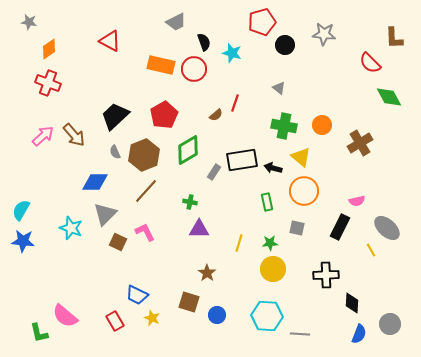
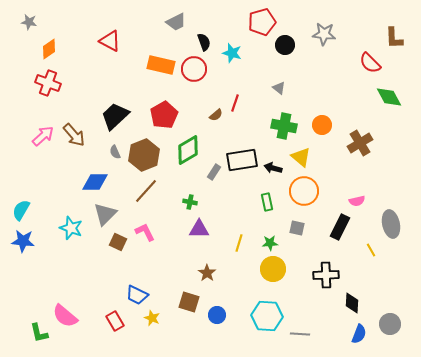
gray ellipse at (387, 228): moved 4 px right, 4 px up; rotated 36 degrees clockwise
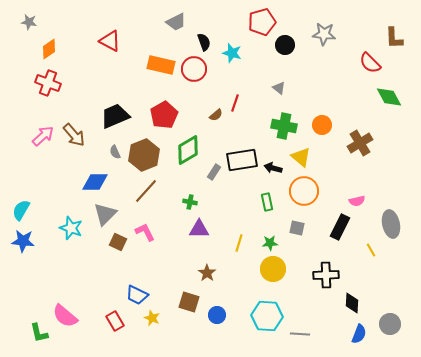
black trapezoid at (115, 116): rotated 20 degrees clockwise
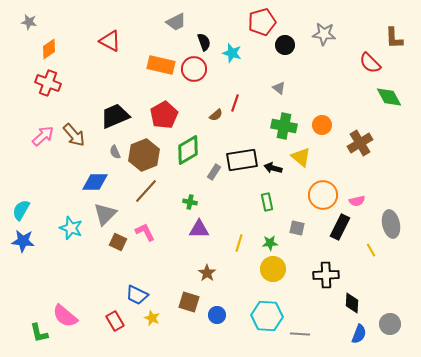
orange circle at (304, 191): moved 19 px right, 4 px down
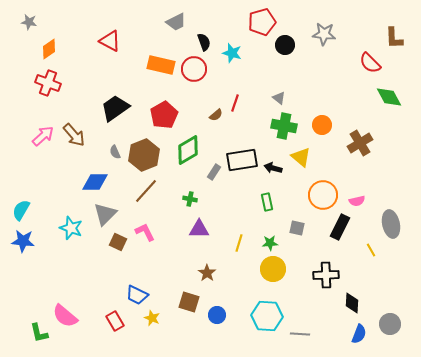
gray triangle at (279, 88): moved 10 px down
black trapezoid at (115, 116): moved 8 px up; rotated 12 degrees counterclockwise
green cross at (190, 202): moved 3 px up
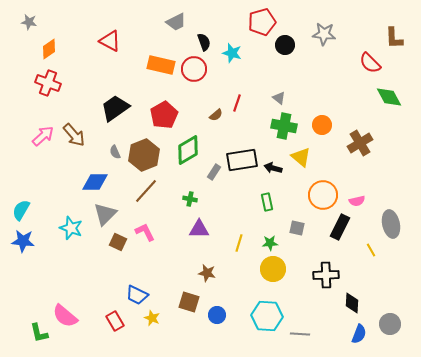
red line at (235, 103): moved 2 px right
brown star at (207, 273): rotated 24 degrees counterclockwise
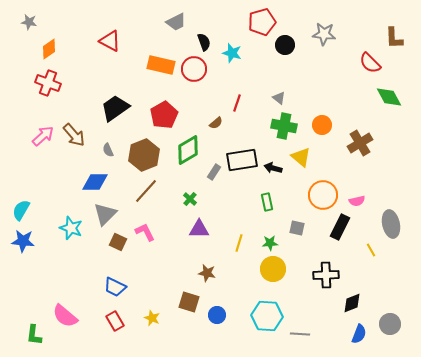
brown semicircle at (216, 115): moved 8 px down
gray semicircle at (115, 152): moved 7 px left, 2 px up
green cross at (190, 199): rotated 32 degrees clockwise
blue trapezoid at (137, 295): moved 22 px left, 8 px up
black diamond at (352, 303): rotated 65 degrees clockwise
green L-shape at (39, 333): moved 5 px left, 2 px down; rotated 20 degrees clockwise
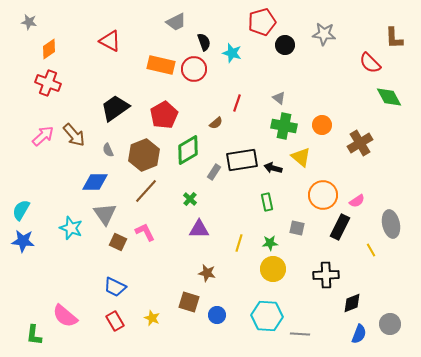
pink semicircle at (357, 201): rotated 21 degrees counterclockwise
gray triangle at (105, 214): rotated 20 degrees counterclockwise
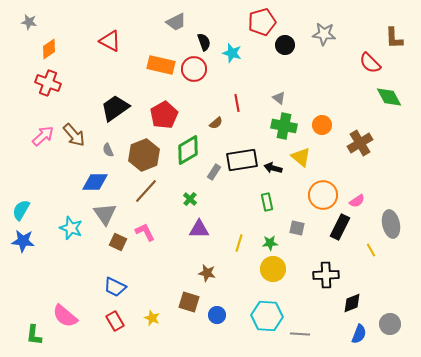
red line at (237, 103): rotated 30 degrees counterclockwise
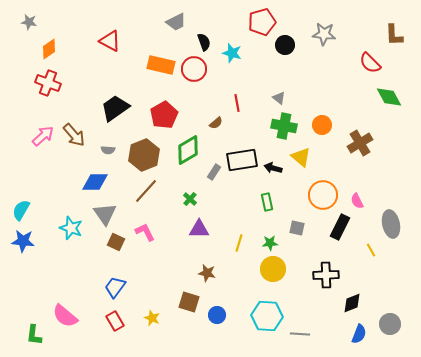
brown L-shape at (394, 38): moved 3 px up
gray semicircle at (108, 150): rotated 64 degrees counterclockwise
pink semicircle at (357, 201): rotated 98 degrees clockwise
brown square at (118, 242): moved 2 px left
blue trapezoid at (115, 287): rotated 100 degrees clockwise
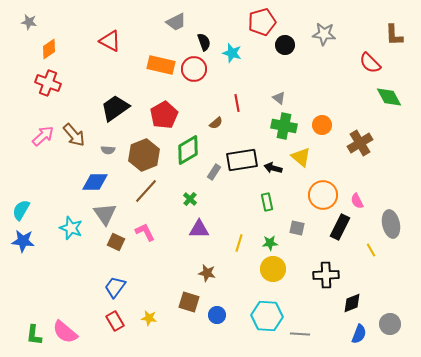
pink semicircle at (65, 316): moved 16 px down
yellow star at (152, 318): moved 3 px left; rotated 14 degrees counterclockwise
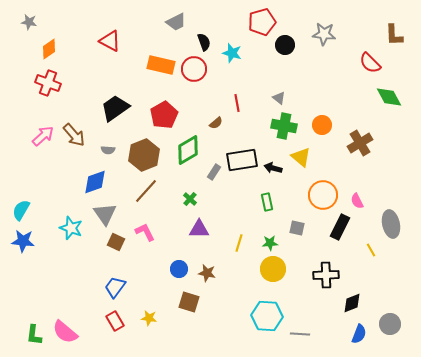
blue diamond at (95, 182): rotated 20 degrees counterclockwise
blue circle at (217, 315): moved 38 px left, 46 px up
